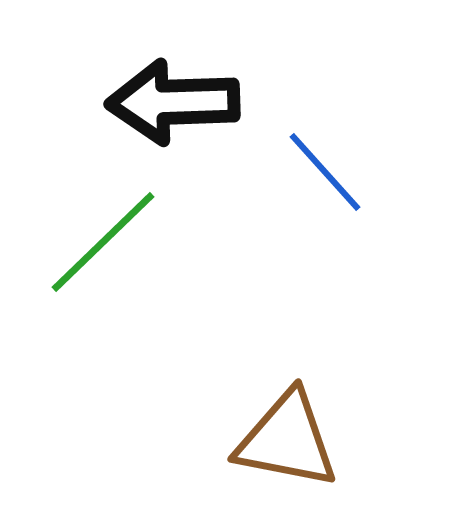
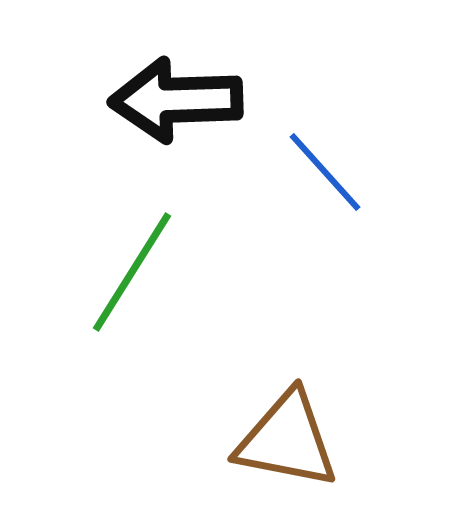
black arrow: moved 3 px right, 2 px up
green line: moved 29 px right, 30 px down; rotated 14 degrees counterclockwise
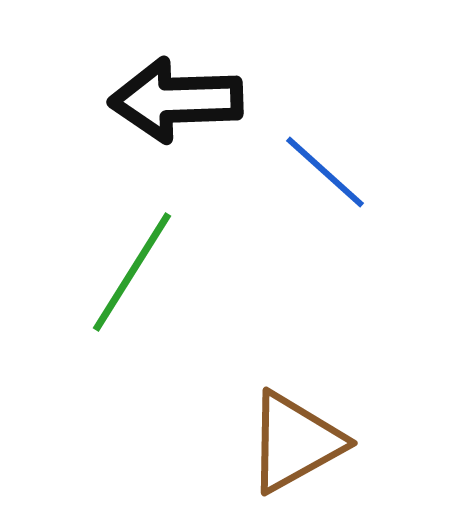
blue line: rotated 6 degrees counterclockwise
brown triangle: moved 8 px right, 2 px down; rotated 40 degrees counterclockwise
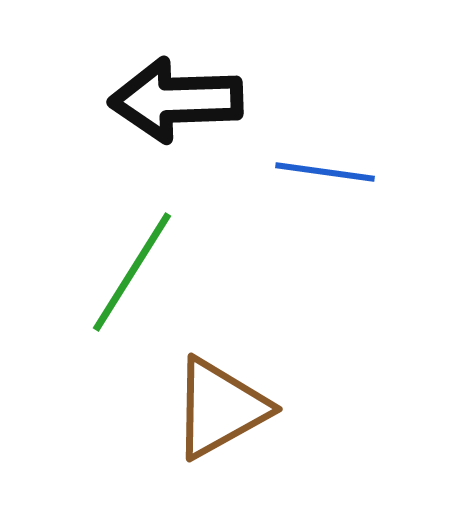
blue line: rotated 34 degrees counterclockwise
brown triangle: moved 75 px left, 34 px up
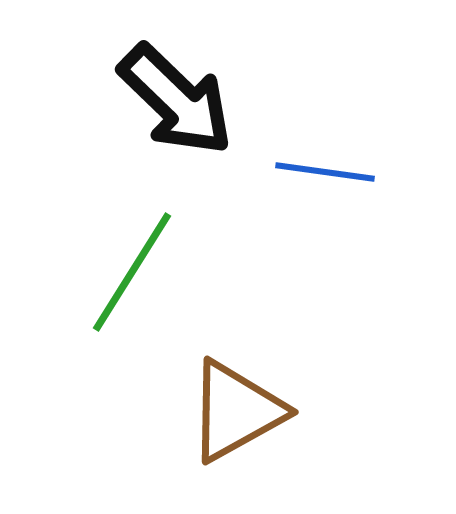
black arrow: rotated 134 degrees counterclockwise
brown triangle: moved 16 px right, 3 px down
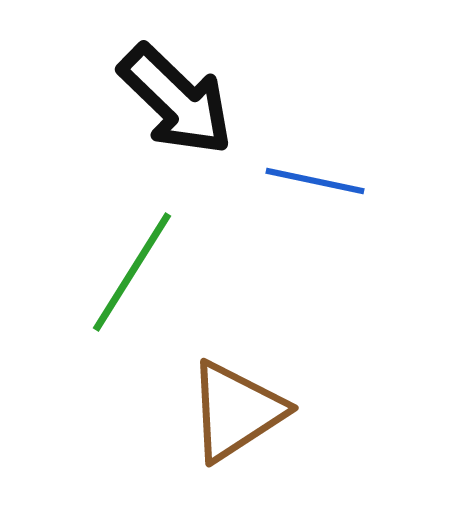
blue line: moved 10 px left, 9 px down; rotated 4 degrees clockwise
brown triangle: rotated 4 degrees counterclockwise
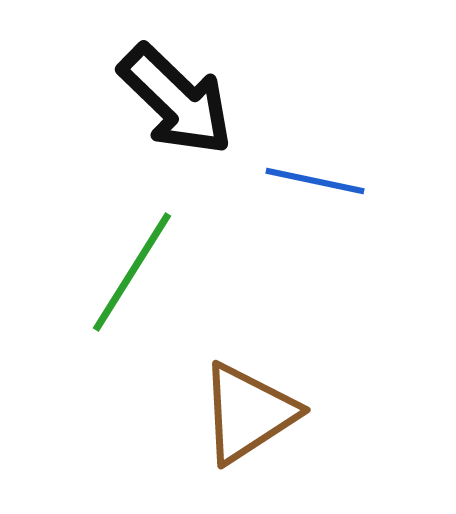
brown triangle: moved 12 px right, 2 px down
